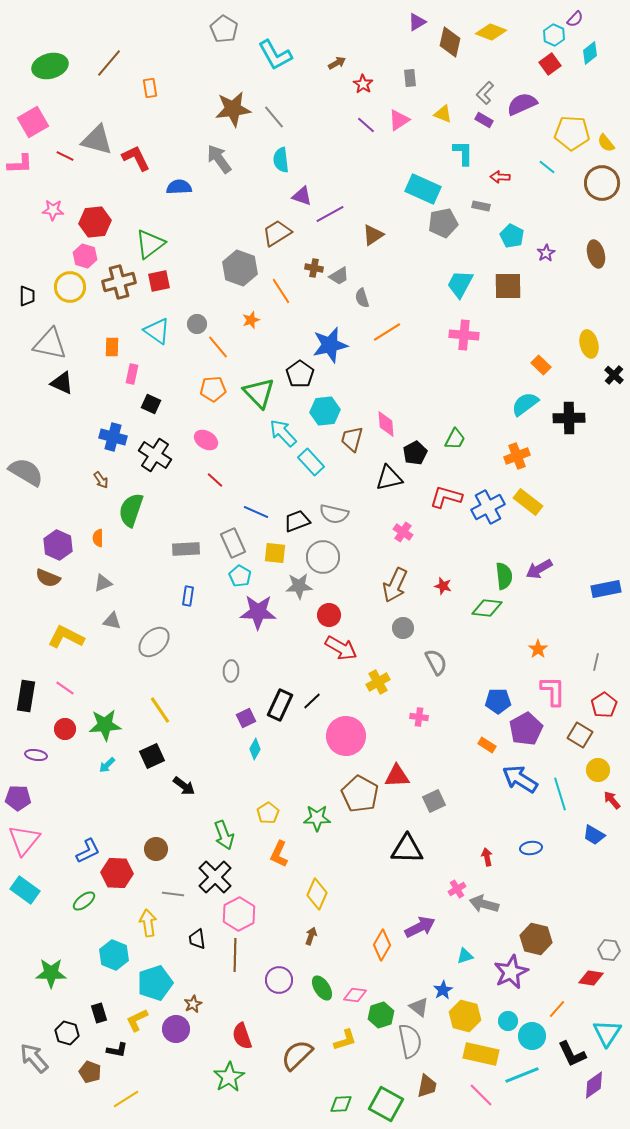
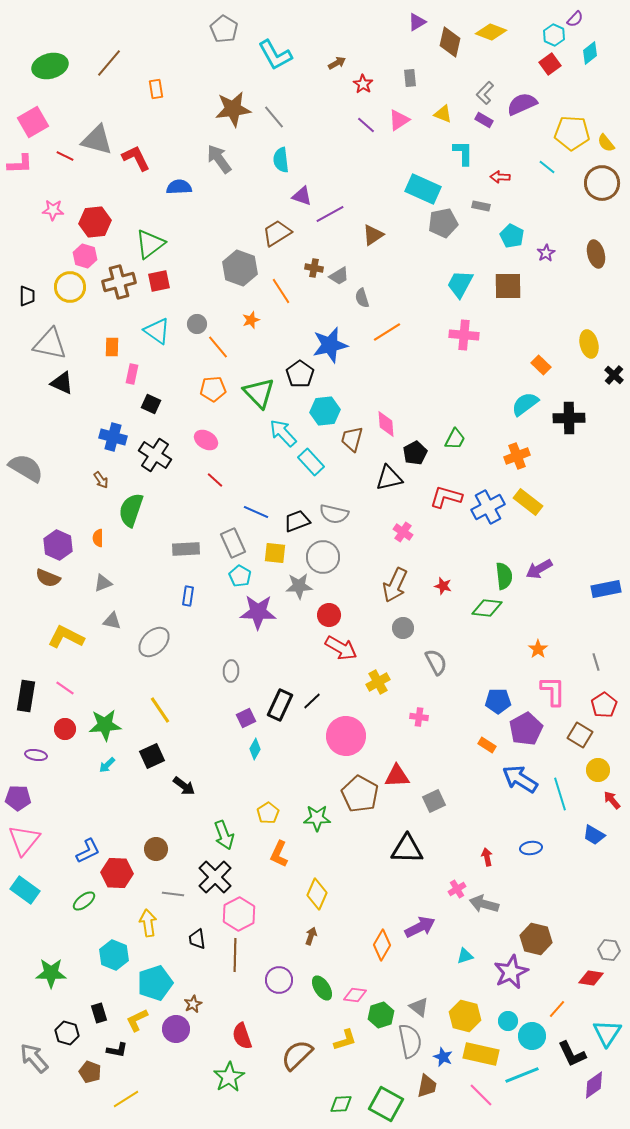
orange rectangle at (150, 88): moved 6 px right, 1 px down
gray semicircle at (26, 472): moved 4 px up
gray line at (596, 662): rotated 30 degrees counterclockwise
blue star at (443, 990): moved 67 px down; rotated 18 degrees counterclockwise
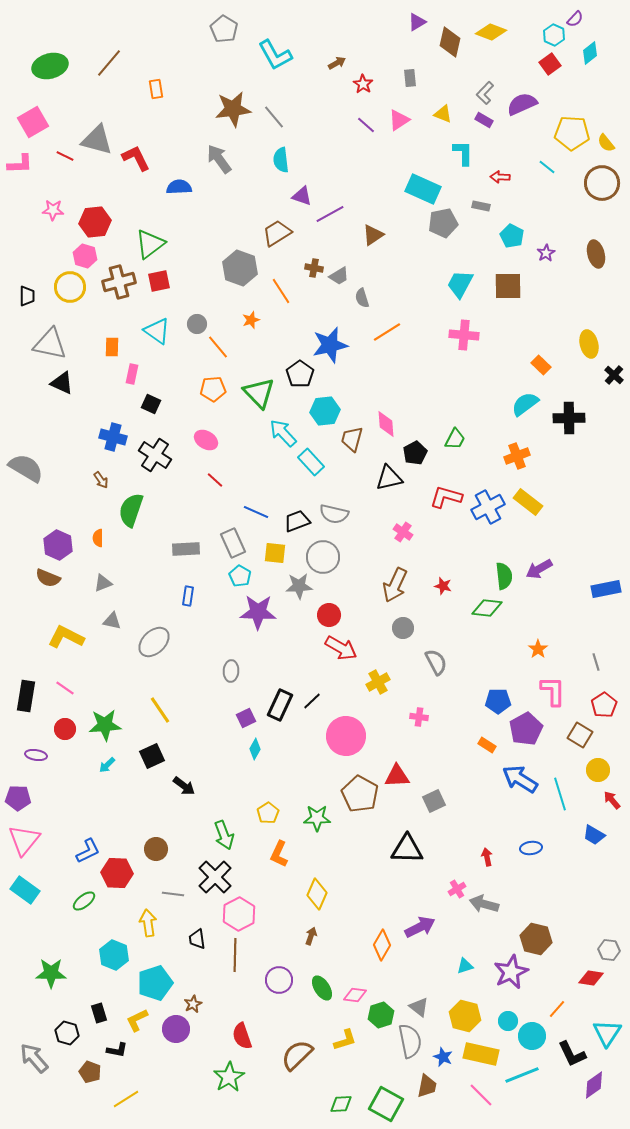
cyan triangle at (465, 956): moved 10 px down
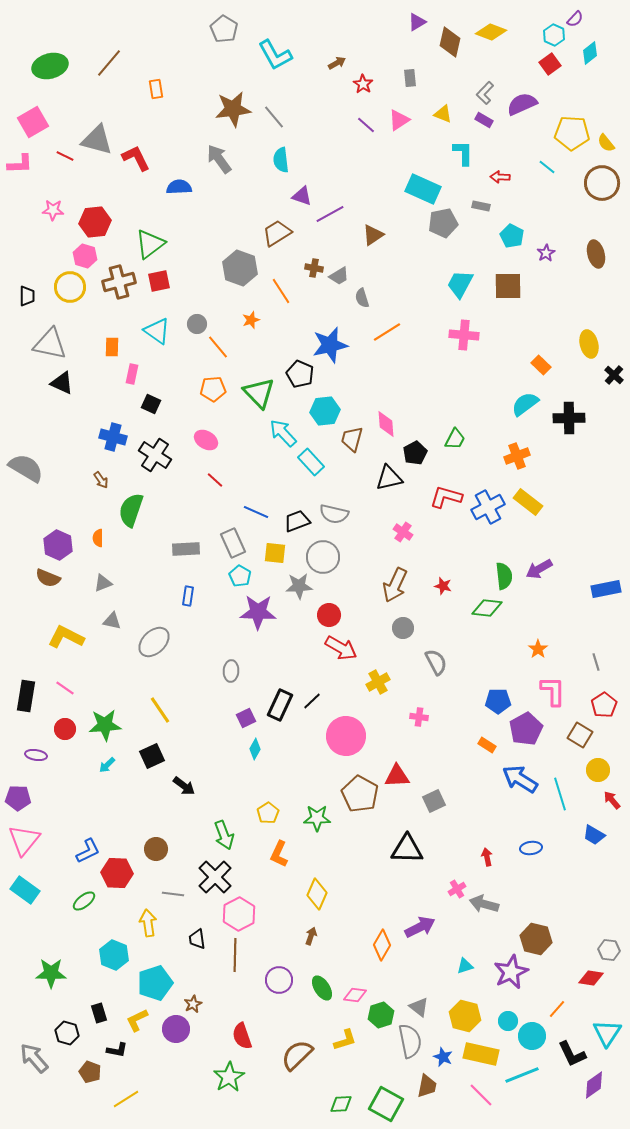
black pentagon at (300, 374): rotated 12 degrees counterclockwise
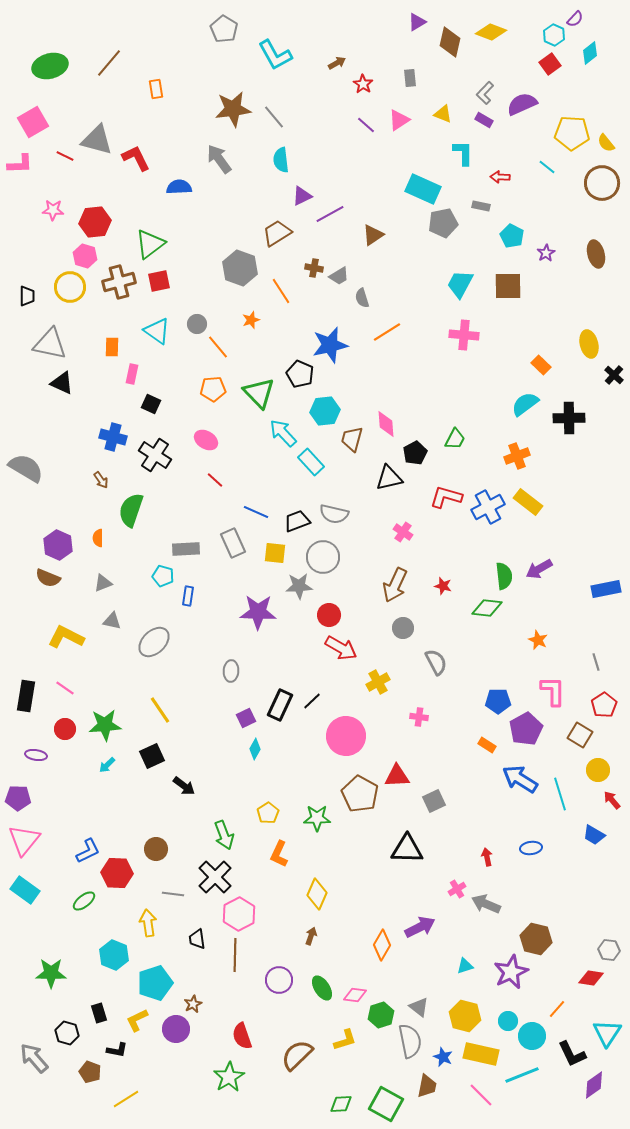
purple triangle at (302, 196): rotated 45 degrees counterclockwise
cyan pentagon at (240, 576): moved 77 px left; rotated 15 degrees counterclockwise
orange star at (538, 649): moved 9 px up; rotated 12 degrees counterclockwise
gray arrow at (484, 904): moved 2 px right; rotated 8 degrees clockwise
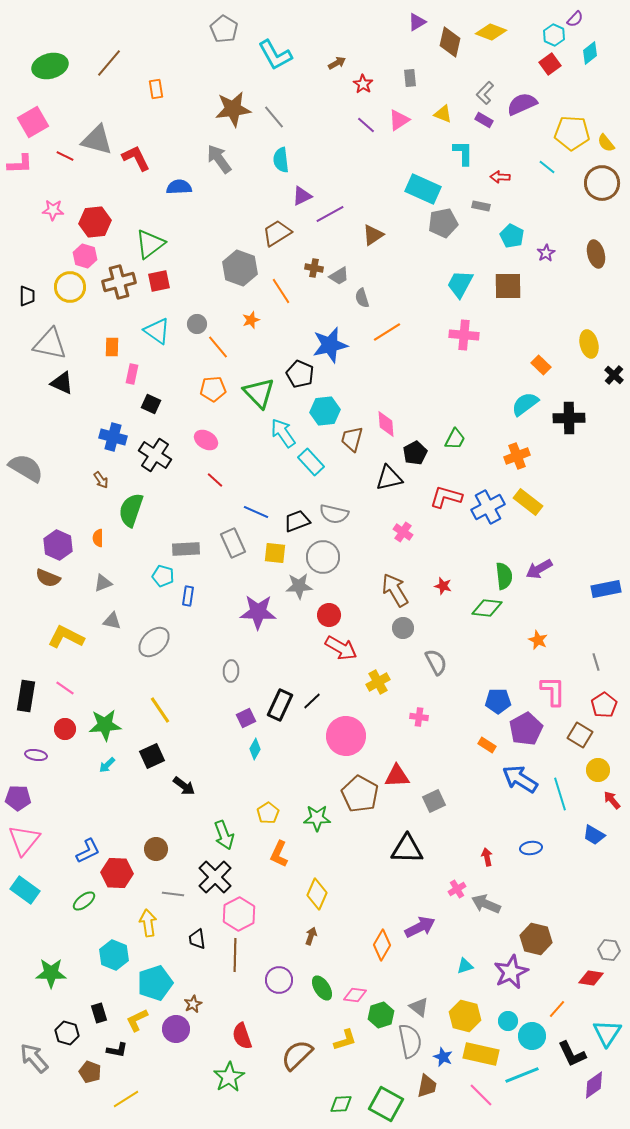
cyan arrow at (283, 433): rotated 8 degrees clockwise
brown arrow at (395, 585): moved 5 px down; rotated 124 degrees clockwise
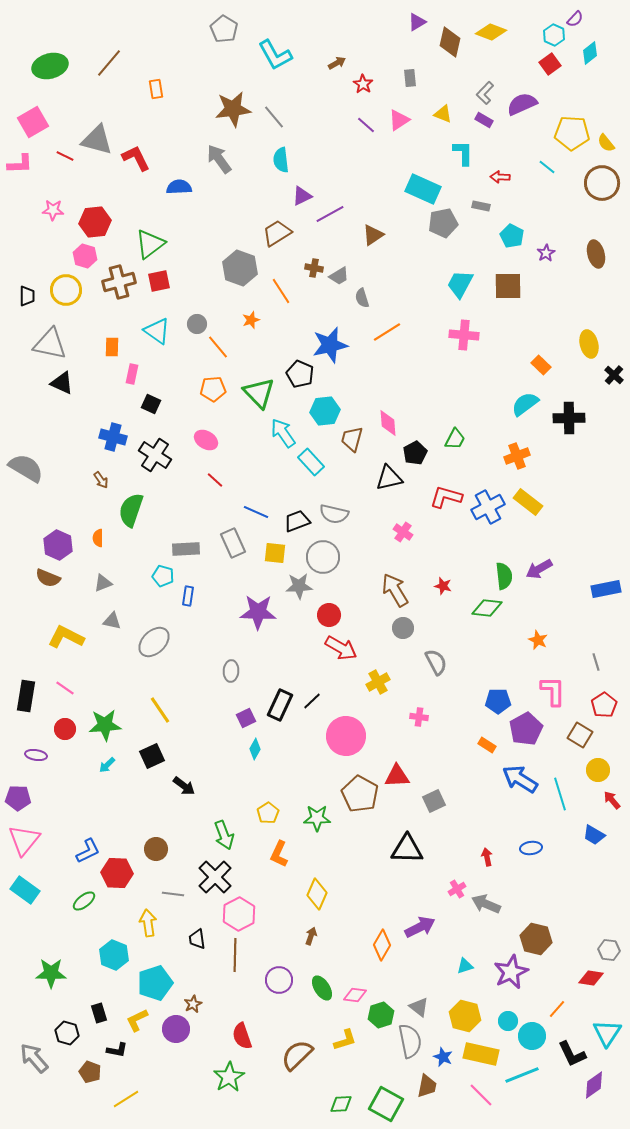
yellow circle at (70, 287): moved 4 px left, 3 px down
pink diamond at (386, 424): moved 2 px right, 1 px up
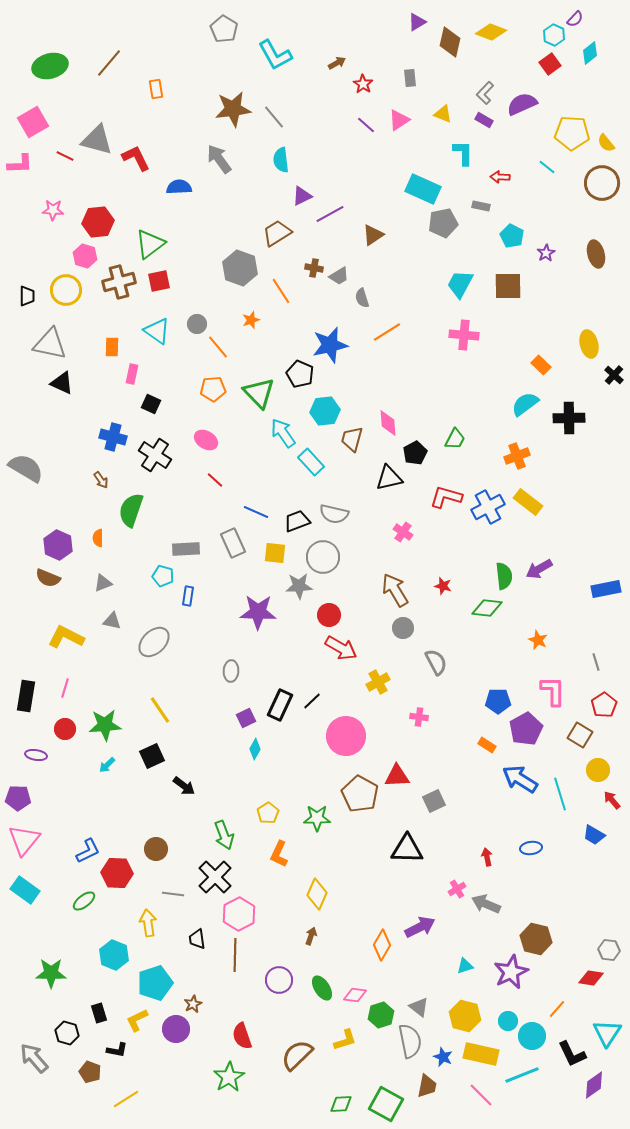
red hexagon at (95, 222): moved 3 px right
pink line at (65, 688): rotated 72 degrees clockwise
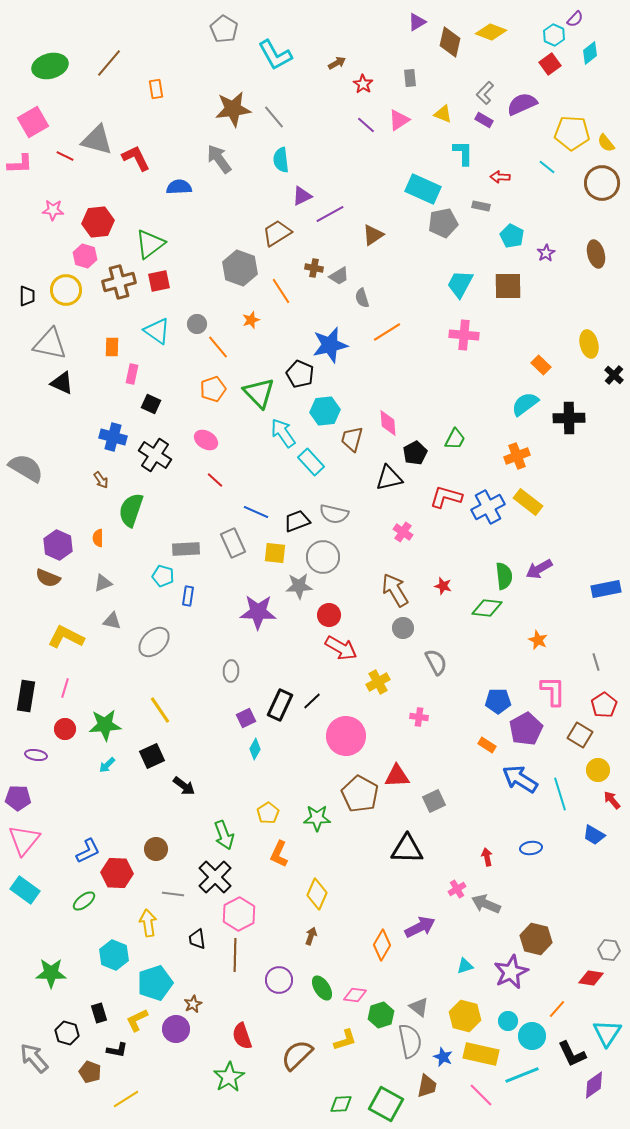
orange pentagon at (213, 389): rotated 15 degrees counterclockwise
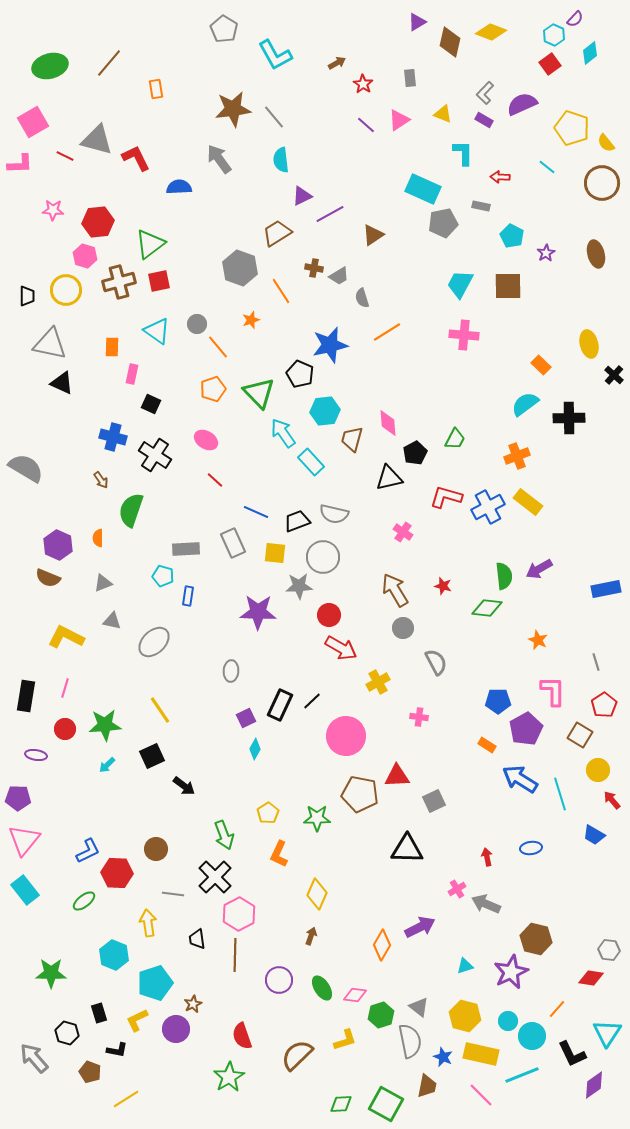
yellow pentagon at (572, 133): moved 5 px up; rotated 16 degrees clockwise
brown pentagon at (360, 794): rotated 18 degrees counterclockwise
cyan rectangle at (25, 890): rotated 16 degrees clockwise
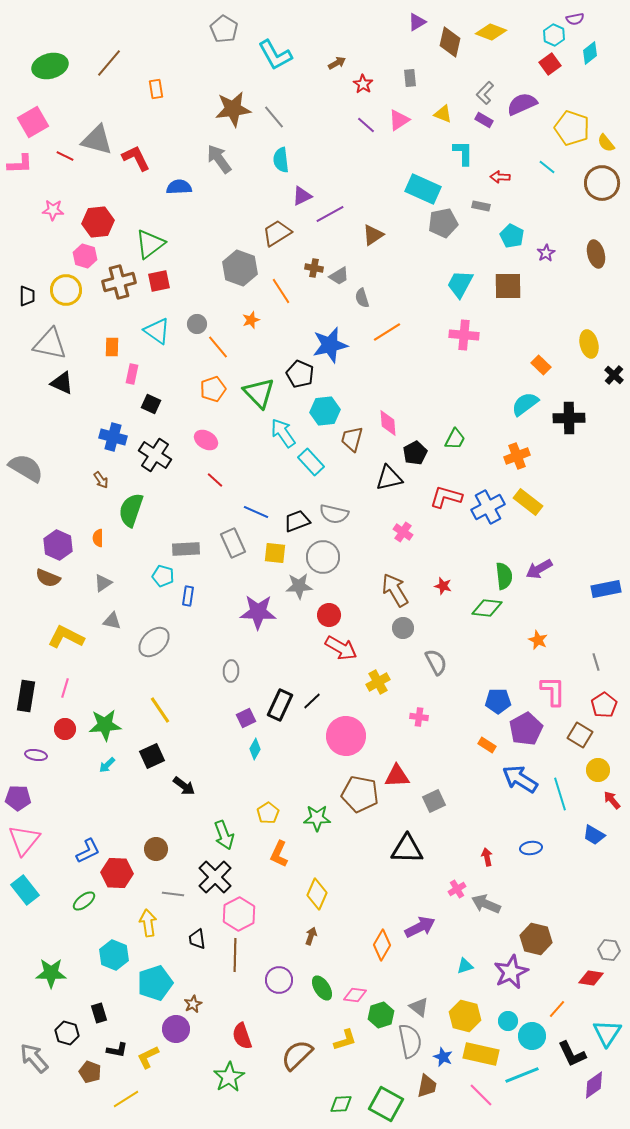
purple semicircle at (575, 19): rotated 36 degrees clockwise
gray triangle at (103, 583): rotated 12 degrees counterclockwise
yellow L-shape at (137, 1020): moved 11 px right, 37 px down
